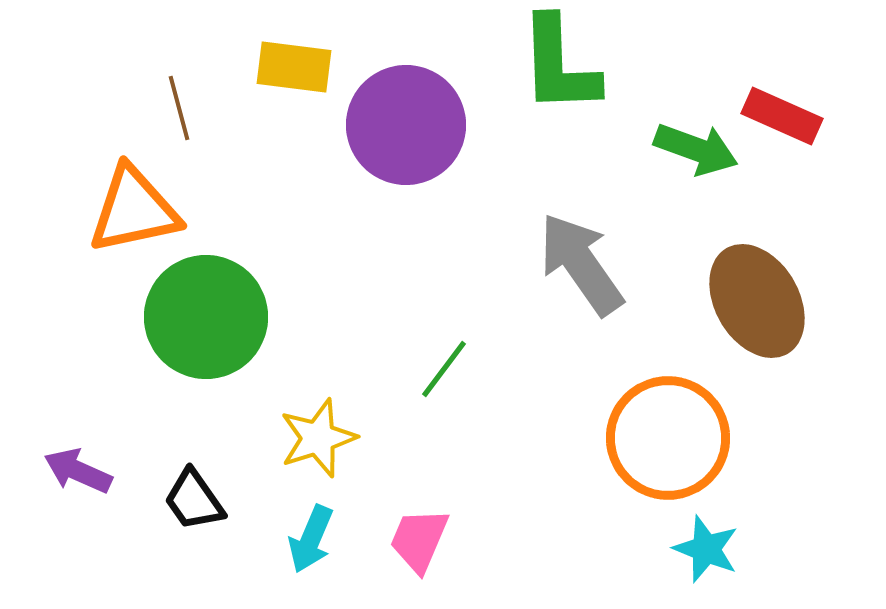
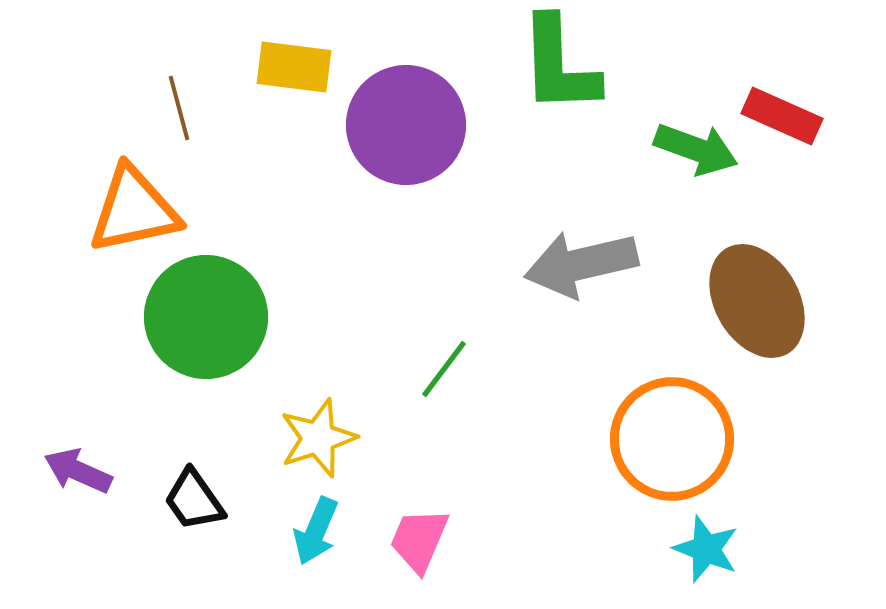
gray arrow: rotated 68 degrees counterclockwise
orange circle: moved 4 px right, 1 px down
cyan arrow: moved 5 px right, 8 px up
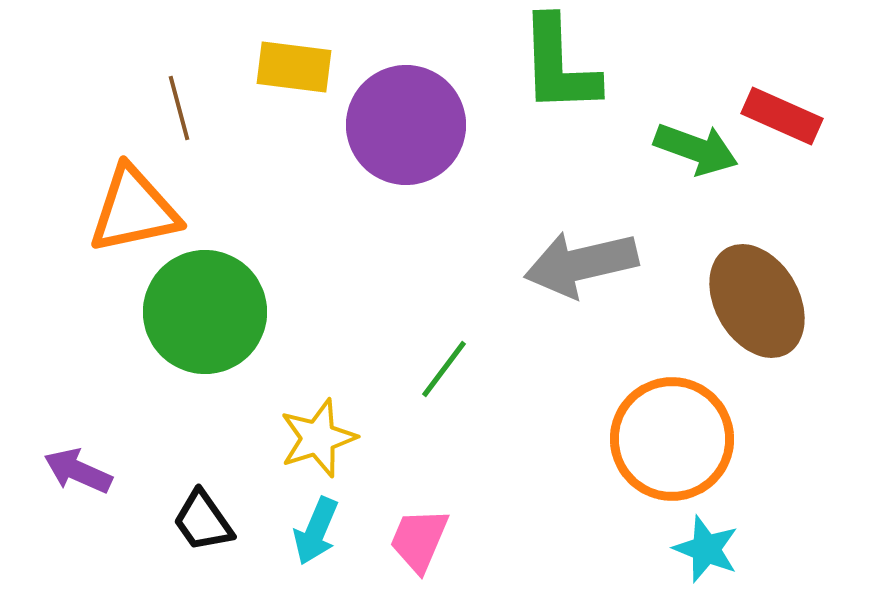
green circle: moved 1 px left, 5 px up
black trapezoid: moved 9 px right, 21 px down
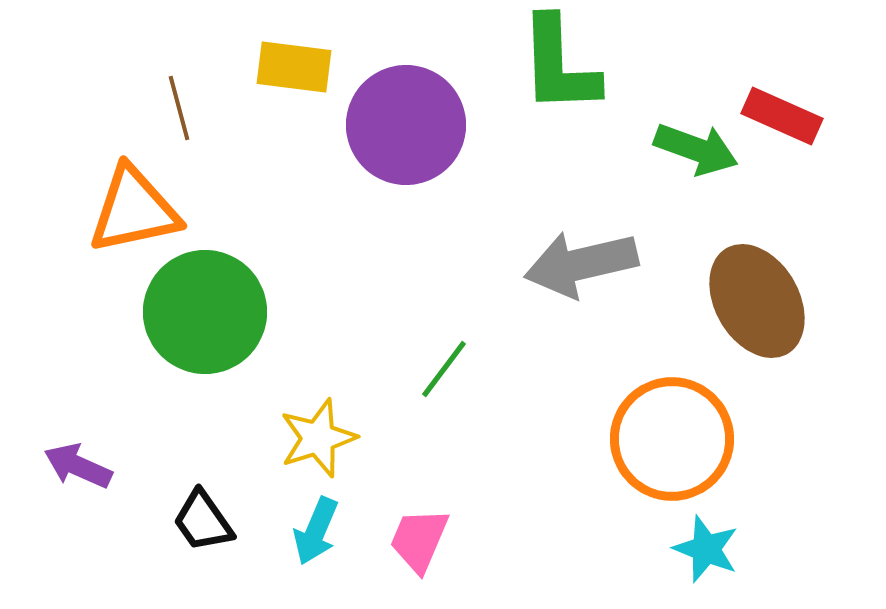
purple arrow: moved 5 px up
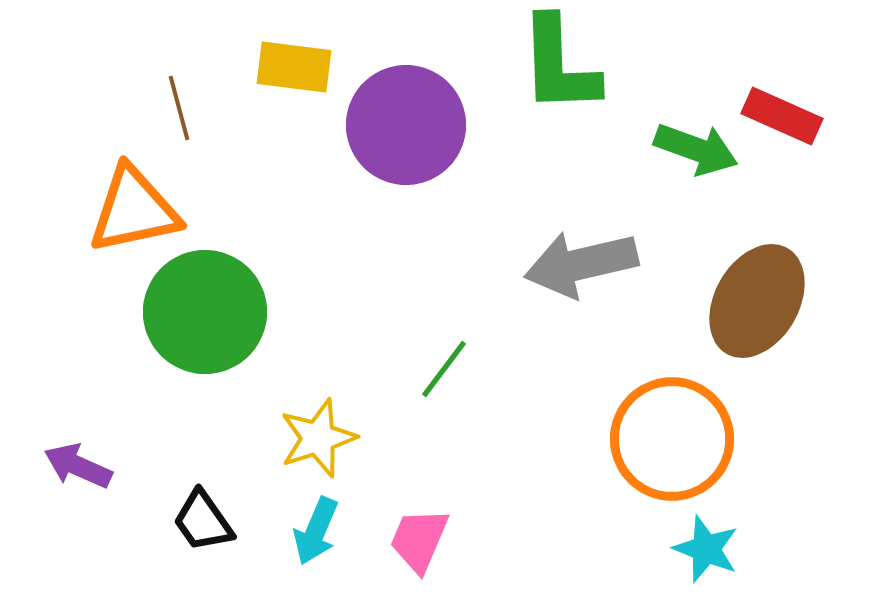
brown ellipse: rotated 60 degrees clockwise
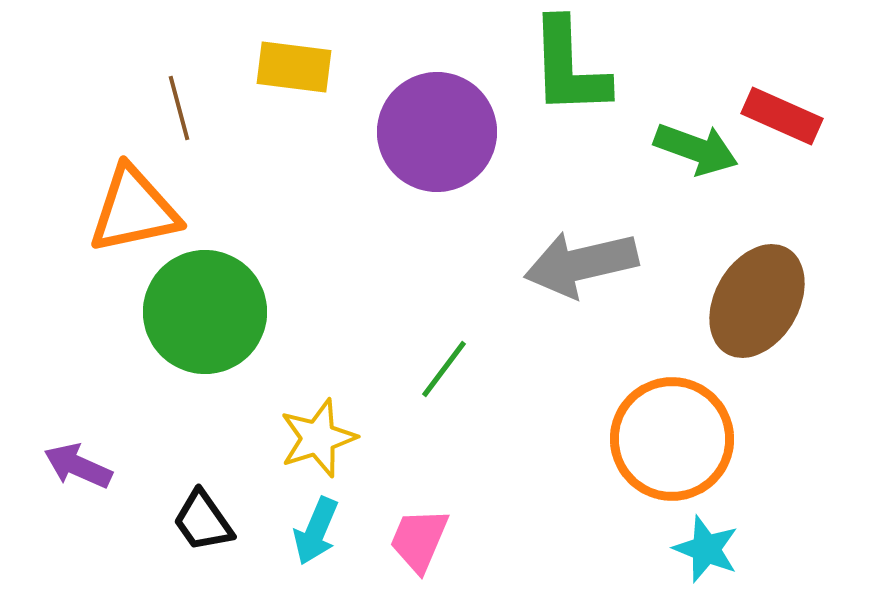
green L-shape: moved 10 px right, 2 px down
purple circle: moved 31 px right, 7 px down
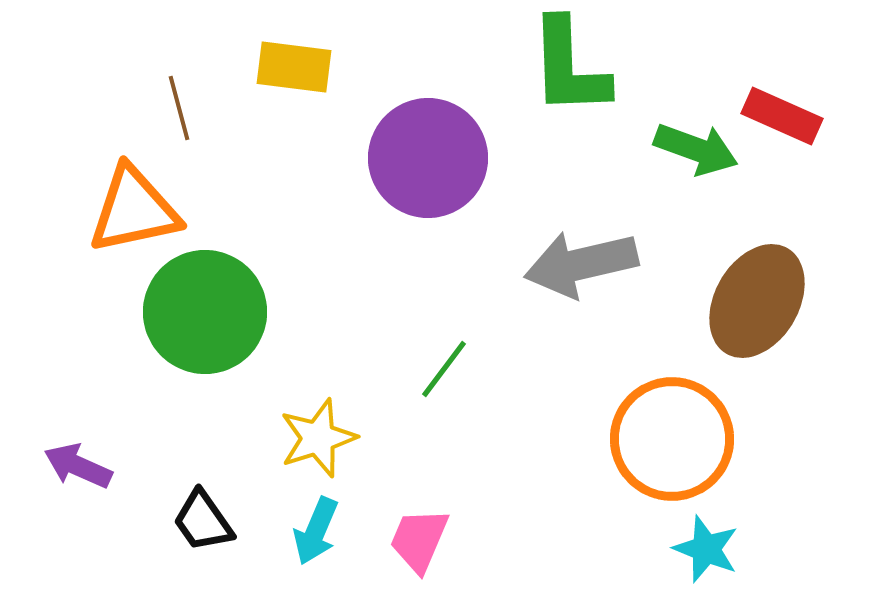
purple circle: moved 9 px left, 26 px down
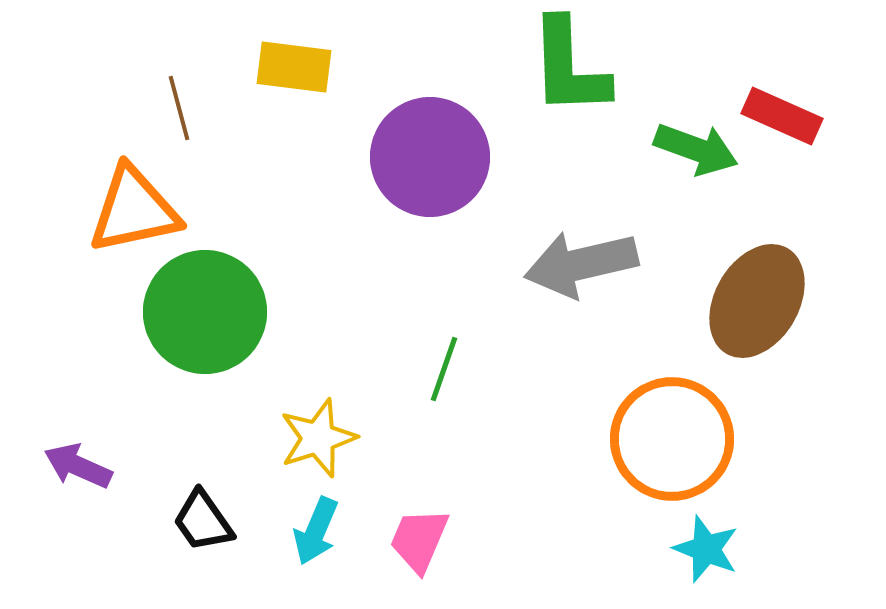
purple circle: moved 2 px right, 1 px up
green line: rotated 18 degrees counterclockwise
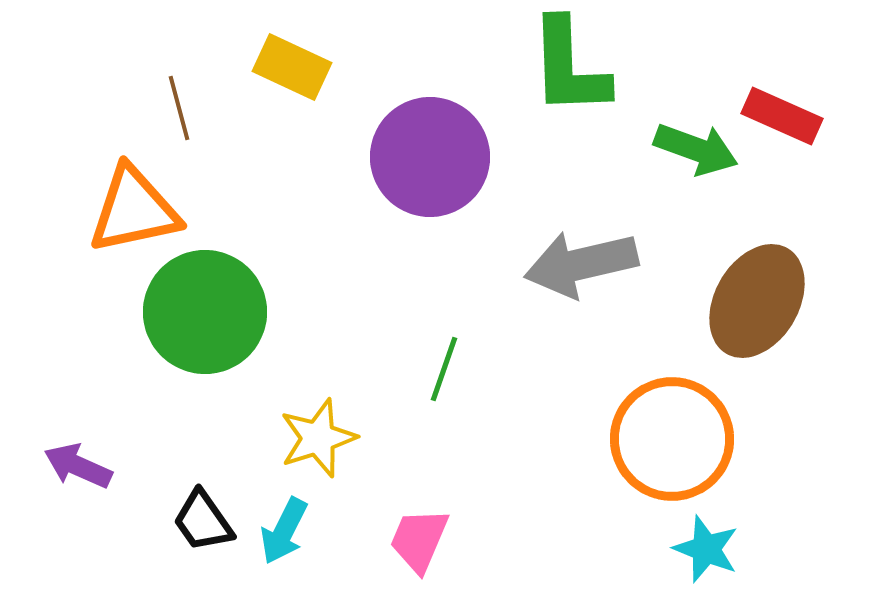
yellow rectangle: moved 2 px left; rotated 18 degrees clockwise
cyan arrow: moved 32 px left; rotated 4 degrees clockwise
